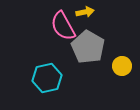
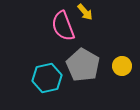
yellow arrow: rotated 60 degrees clockwise
pink semicircle: rotated 8 degrees clockwise
gray pentagon: moved 5 px left, 18 px down
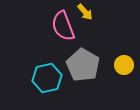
yellow circle: moved 2 px right, 1 px up
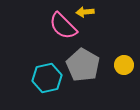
yellow arrow: rotated 126 degrees clockwise
pink semicircle: rotated 24 degrees counterclockwise
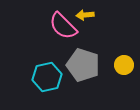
yellow arrow: moved 3 px down
gray pentagon: rotated 12 degrees counterclockwise
cyan hexagon: moved 1 px up
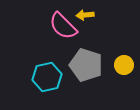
gray pentagon: moved 3 px right
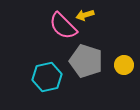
yellow arrow: rotated 12 degrees counterclockwise
gray pentagon: moved 4 px up
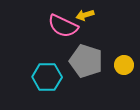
pink semicircle: rotated 20 degrees counterclockwise
cyan hexagon: rotated 12 degrees clockwise
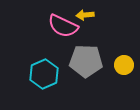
yellow arrow: rotated 12 degrees clockwise
gray pentagon: rotated 16 degrees counterclockwise
cyan hexagon: moved 3 px left, 3 px up; rotated 24 degrees counterclockwise
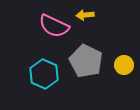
pink semicircle: moved 9 px left
gray pentagon: rotated 24 degrees clockwise
cyan hexagon: rotated 12 degrees counterclockwise
